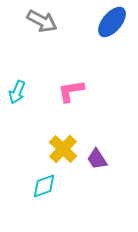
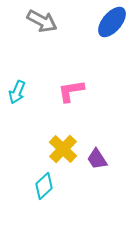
cyan diamond: rotated 24 degrees counterclockwise
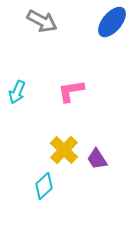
yellow cross: moved 1 px right, 1 px down
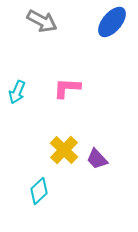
pink L-shape: moved 4 px left, 3 px up; rotated 12 degrees clockwise
purple trapezoid: rotated 10 degrees counterclockwise
cyan diamond: moved 5 px left, 5 px down
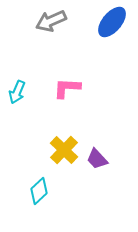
gray arrow: moved 9 px right; rotated 128 degrees clockwise
